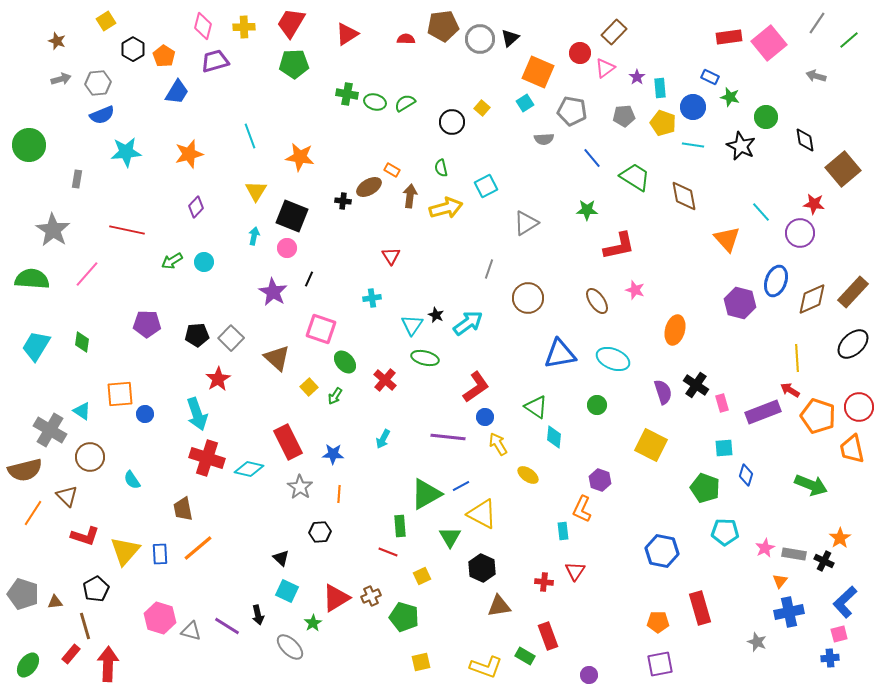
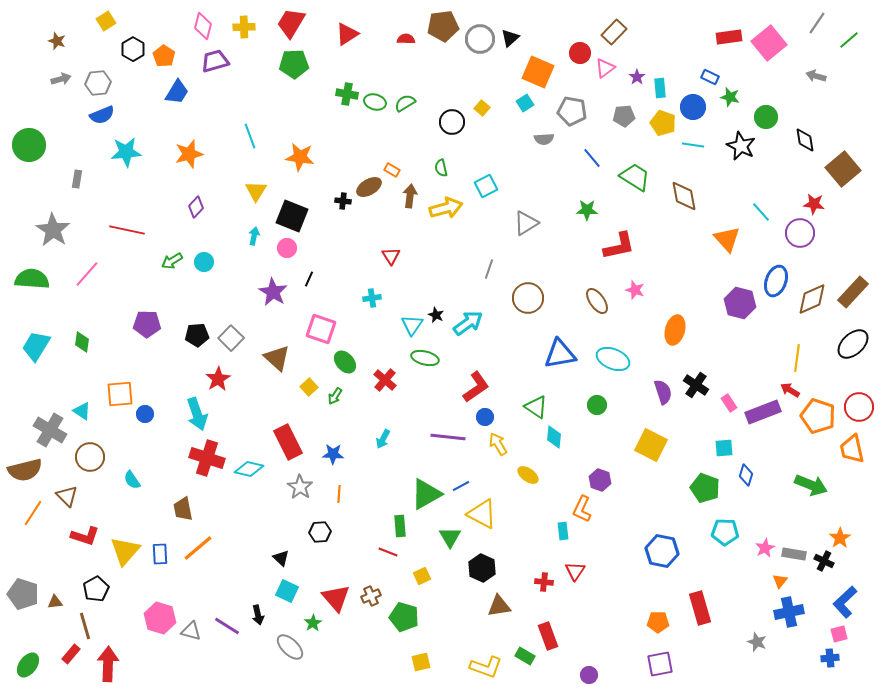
yellow line at (797, 358): rotated 12 degrees clockwise
pink rectangle at (722, 403): moved 7 px right; rotated 18 degrees counterclockwise
red triangle at (336, 598): rotated 40 degrees counterclockwise
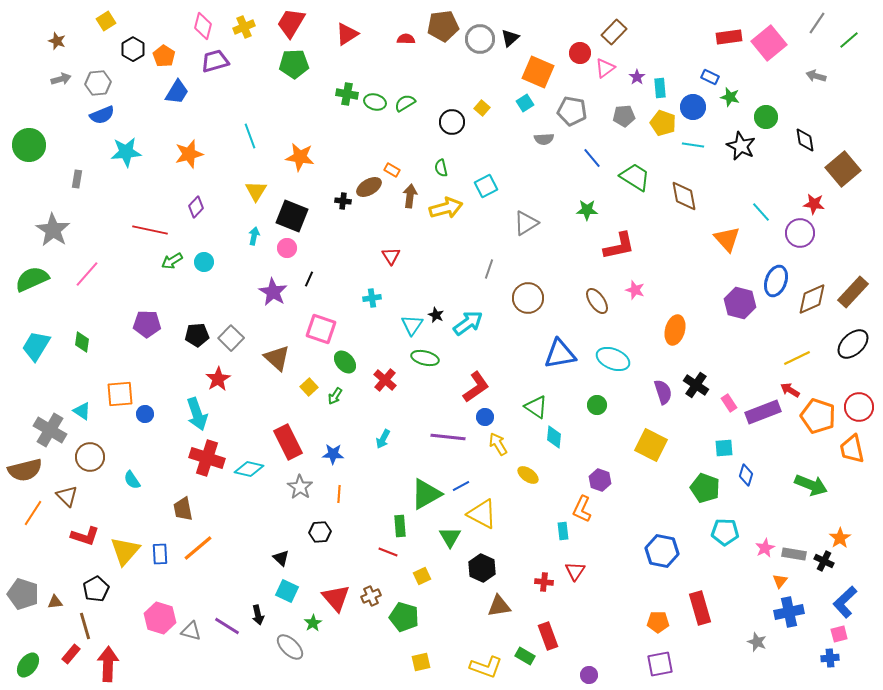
yellow cross at (244, 27): rotated 20 degrees counterclockwise
red line at (127, 230): moved 23 px right
green semicircle at (32, 279): rotated 28 degrees counterclockwise
yellow line at (797, 358): rotated 56 degrees clockwise
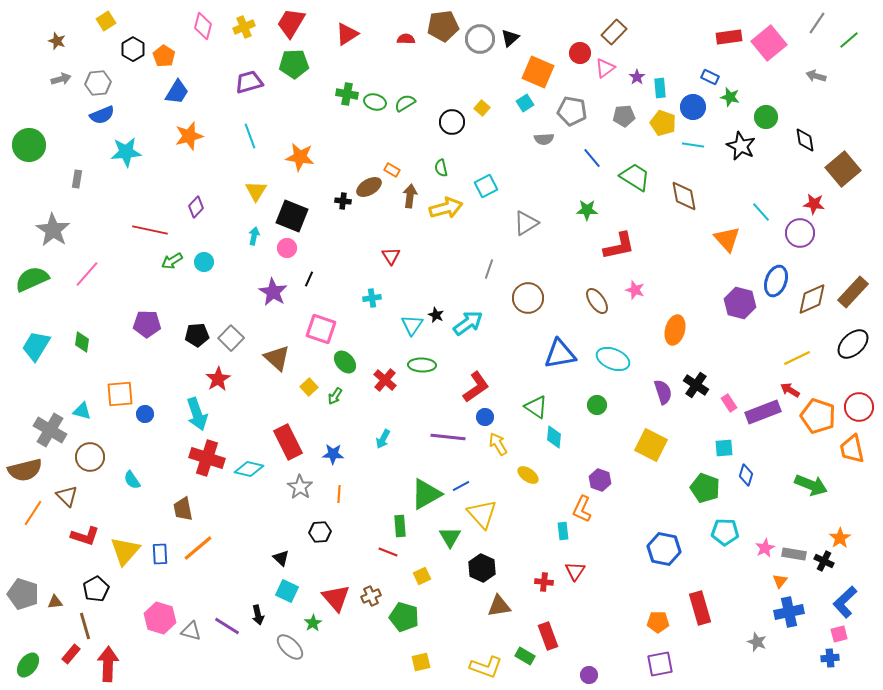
purple trapezoid at (215, 61): moved 34 px right, 21 px down
orange star at (189, 154): moved 18 px up
green ellipse at (425, 358): moved 3 px left, 7 px down; rotated 12 degrees counterclockwise
cyan triangle at (82, 411): rotated 18 degrees counterclockwise
yellow triangle at (482, 514): rotated 20 degrees clockwise
blue hexagon at (662, 551): moved 2 px right, 2 px up
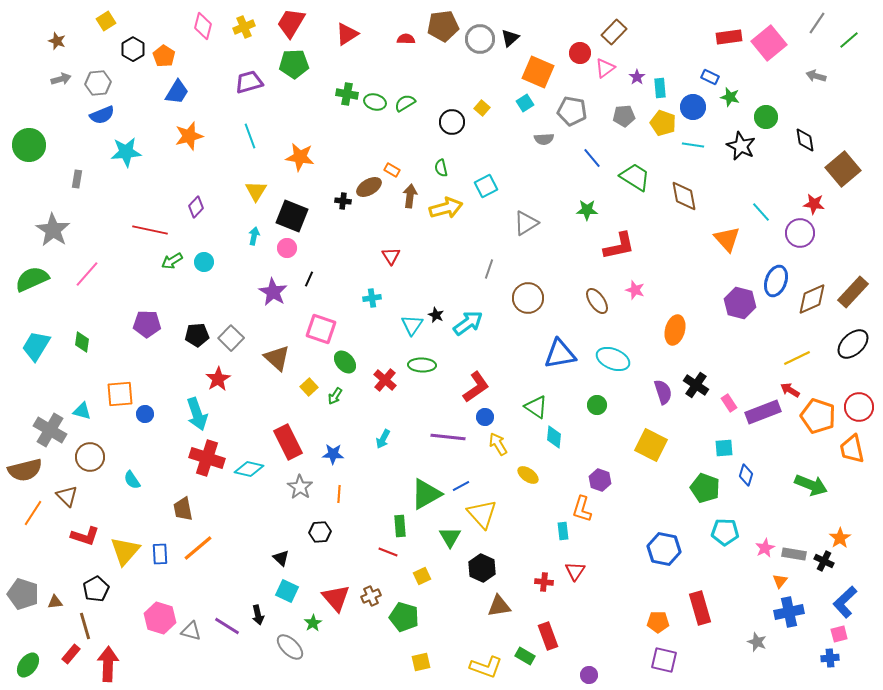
orange L-shape at (582, 509): rotated 8 degrees counterclockwise
purple square at (660, 664): moved 4 px right, 4 px up; rotated 24 degrees clockwise
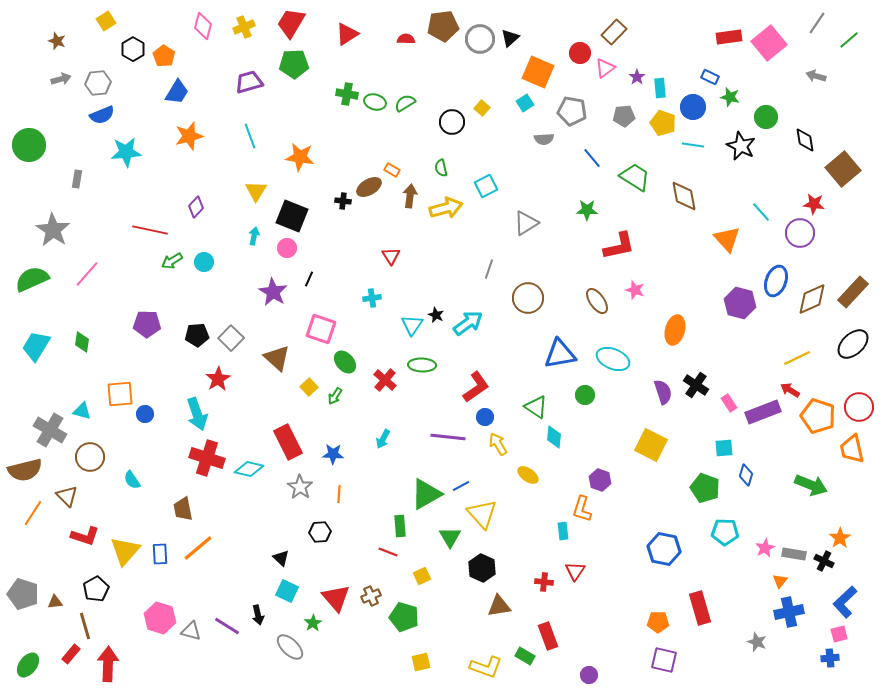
green circle at (597, 405): moved 12 px left, 10 px up
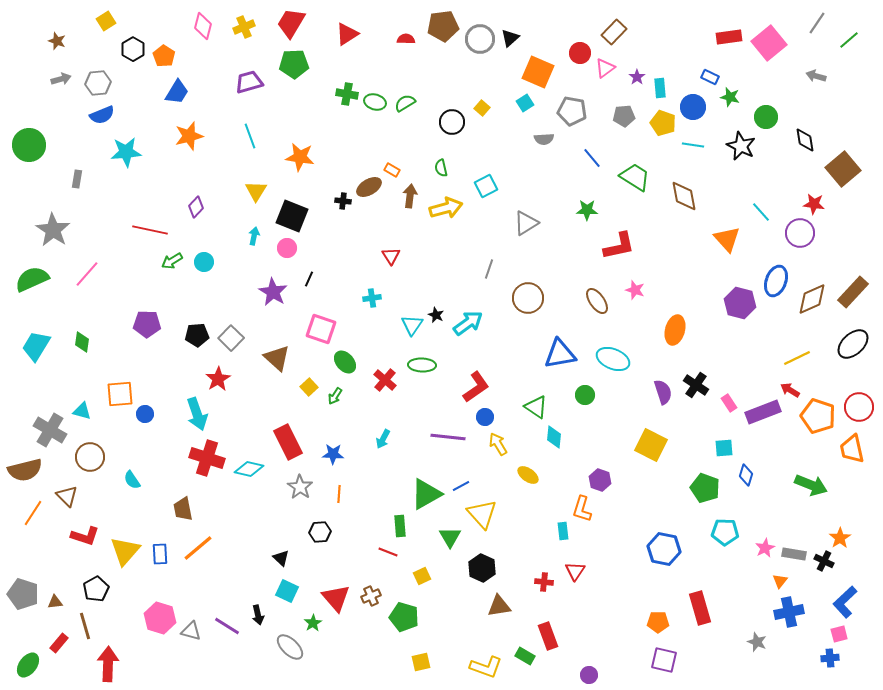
red rectangle at (71, 654): moved 12 px left, 11 px up
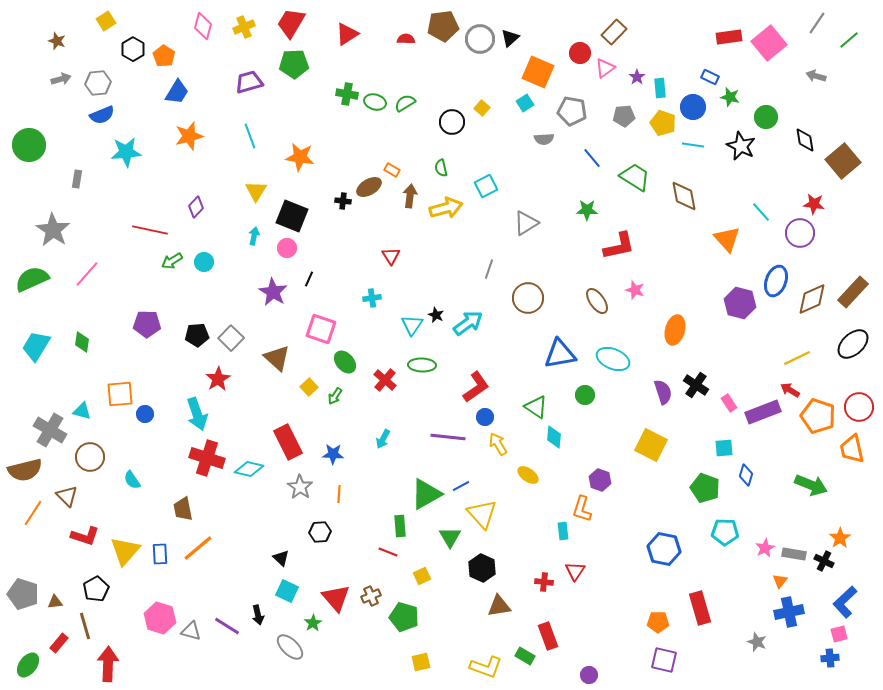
brown square at (843, 169): moved 8 px up
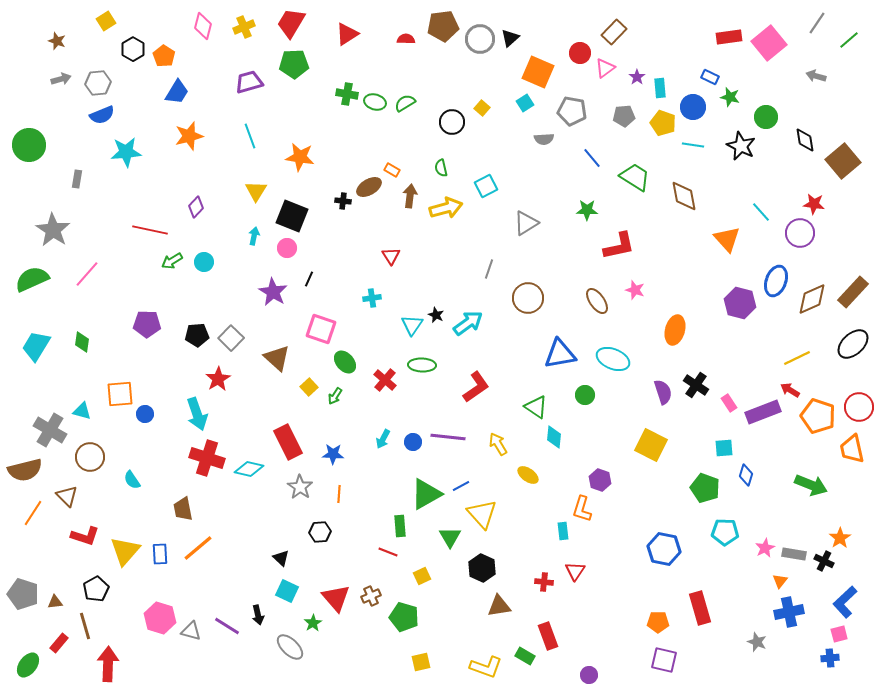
blue circle at (485, 417): moved 72 px left, 25 px down
